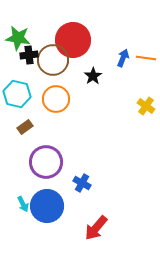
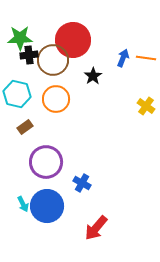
green star: moved 2 px right; rotated 10 degrees counterclockwise
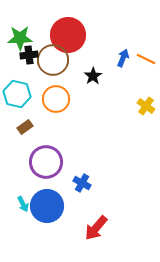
red circle: moved 5 px left, 5 px up
orange line: moved 1 px down; rotated 18 degrees clockwise
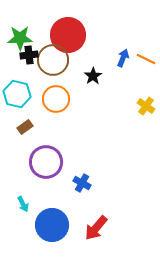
blue circle: moved 5 px right, 19 px down
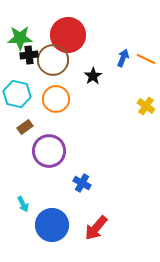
purple circle: moved 3 px right, 11 px up
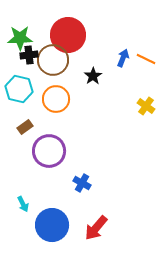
cyan hexagon: moved 2 px right, 5 px up
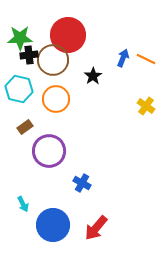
blue circle: moved 1 px right
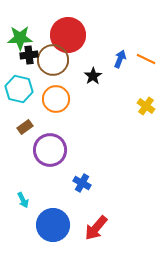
blue arrow: moved 3 px left, 1 px down
purple circle: moved 1 px right, 1 px up
cyan arrow: moved 4 px up
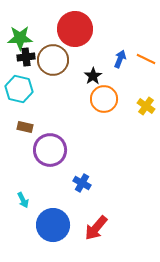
red circle: moved 7 px right, 6 px up
black cross: moved 3 px left, 2 px down
orange circle: moved 48 px right
brown rectangle: rotated 49 degrees clockwise
